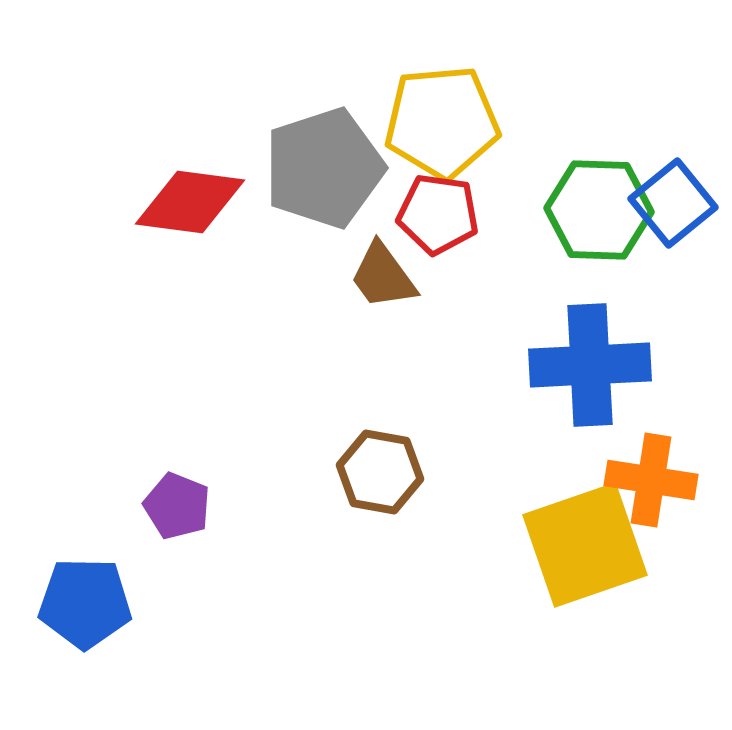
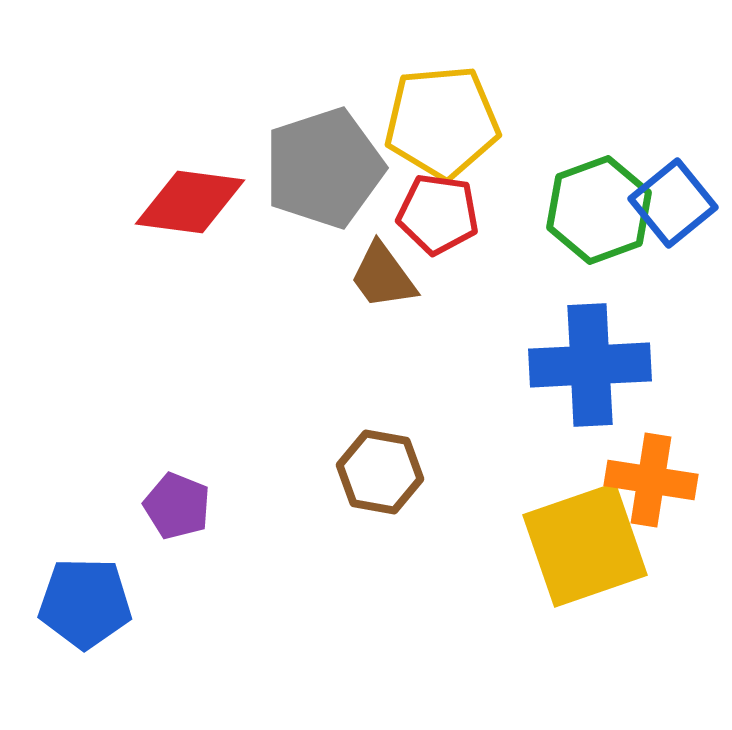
green hexagon: rotated 22 degrees counterclockwise
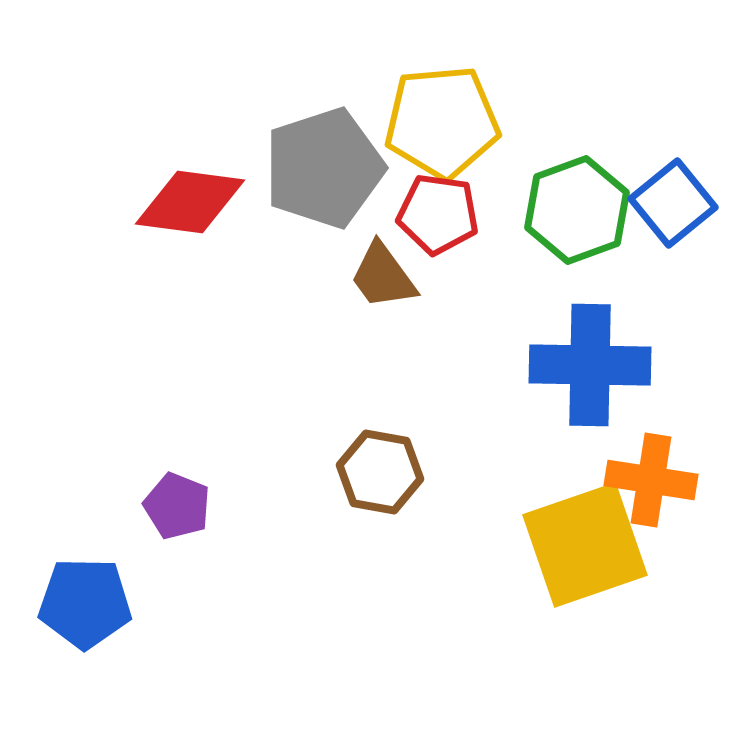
green hexagon: moved 22 px left
blue cross: rotated 4 degrees clockwise
